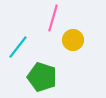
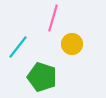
yellow circle: moved 1 px left, 4 px down
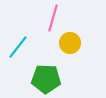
yellow circle: moved 2 px left, 1 px up
green pentagon: moved 4 px right, 2 px down; rotated 16 degrees counterclockwise
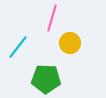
pink line: moved 1 px left
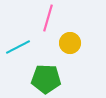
pink line: moved 4 px left
cyan line: rotated 25 degrees clockwise
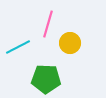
pink line: moved 6 px down
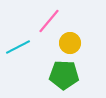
pink line: moved 1 px right, 3 px up; rotated 24 degrees clockwise
green pentagon: moved 18 px right, 4 px up
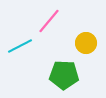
yellow circle: moved 16 px right
cyan line: moved 2 px right, 1 px up
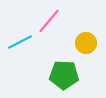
cyan line: moved 4 px up
